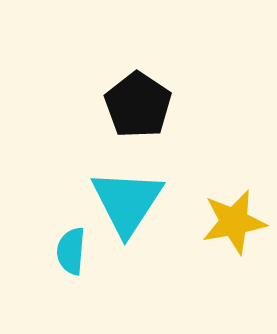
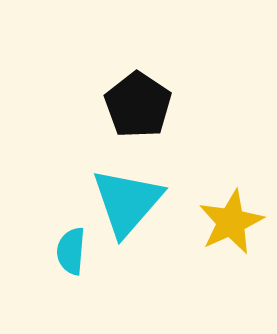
cyan triangle: rotated 8 degrees clockwise
yellow star: moved 3 px left; rotated 14 degrees counterclockwise
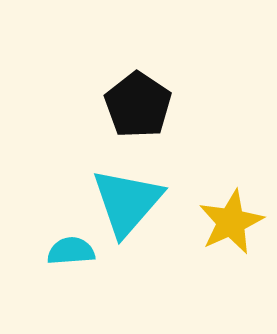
cyan semicircle: rotated 81 degrees clockwise
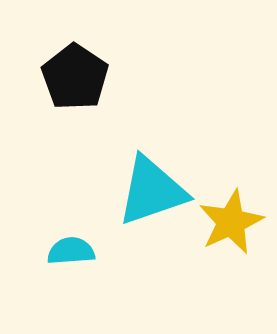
black pentagon: moved 63 px left, 28 px up
cyan triangle: moved 25 px right, 11 px up; rotated 30 degrees clockwise
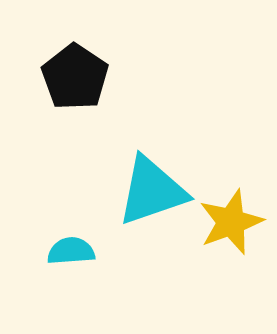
yellow star: rotated 4 degrees clockwise
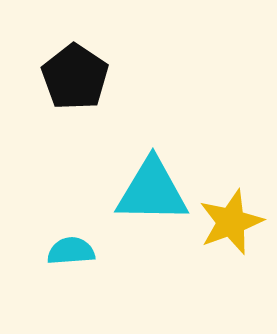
cyan triangle: rotated 20 degrees clockwise
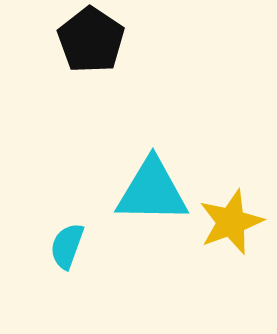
black pentagon: moved 16 px right, 37 px up
cyan semicircle: moved 4 px left, 5 px up; rotated 66 degrees counterclockwise
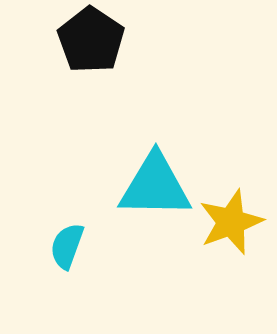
cyan triangle: moved 3 px right, 5 px up
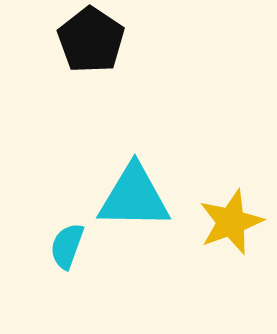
cyan triangle: moved 21 px left, 11 px down
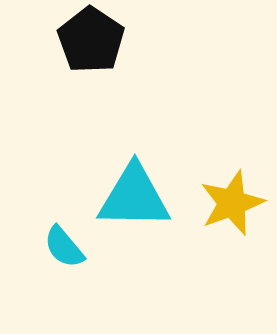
yellow star: moved 1 px right, 19 px up
cyan semicircle: moved 3 px left, 1 px down; rotated 60 degrees counterclockwise
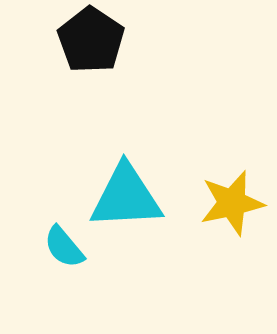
cyan triangle: moved 8 px left; rotated 4 degrees counterclockwise
yellow star: rotated 8 degrees clockwise
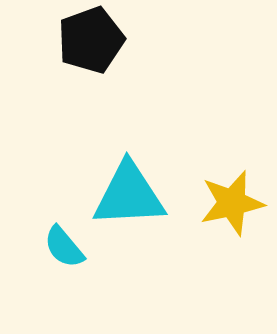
black pentagon: rotated 18 degrees clockwise
cyan triangle: moved 3 px right, 2 px up
